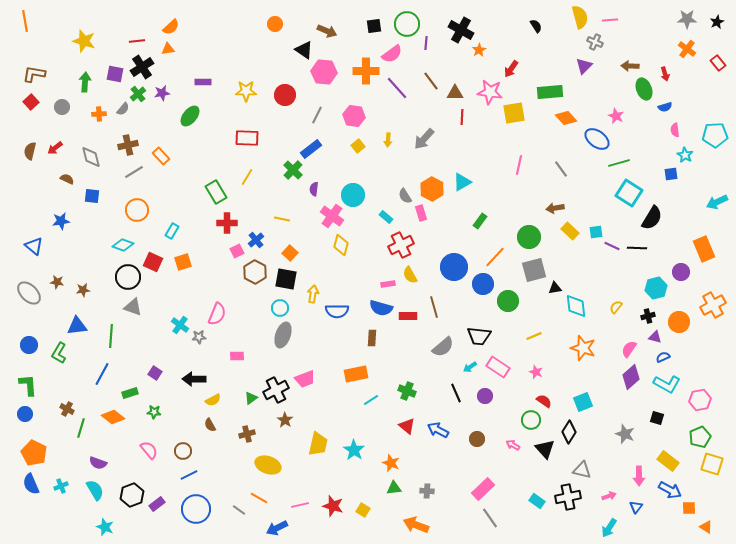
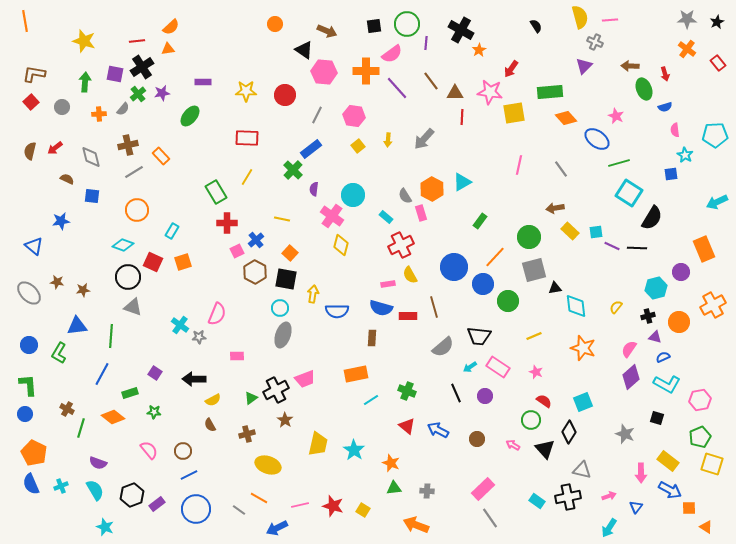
pink arrow at (639, 476): moved 2 px right, 3 px up
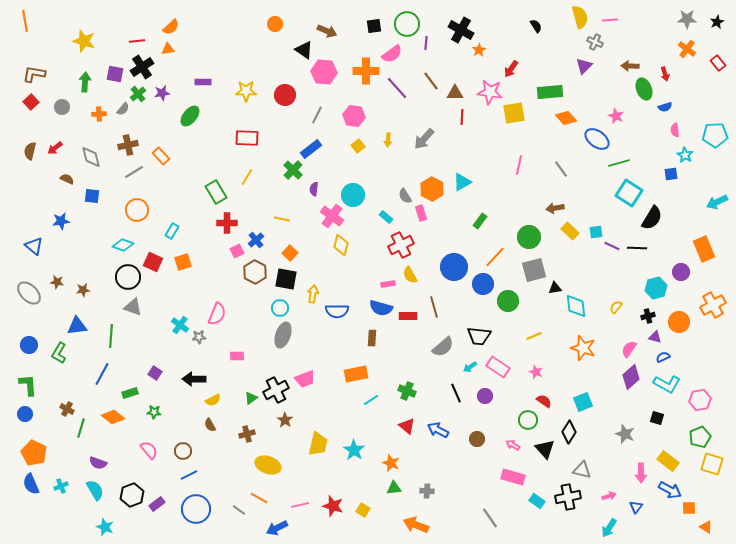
green circle at (531, 420): moved 3 px left
pink rectangle at (483, 489): moved 30 px right, 12 px up; rotated 60 degrees clockwise
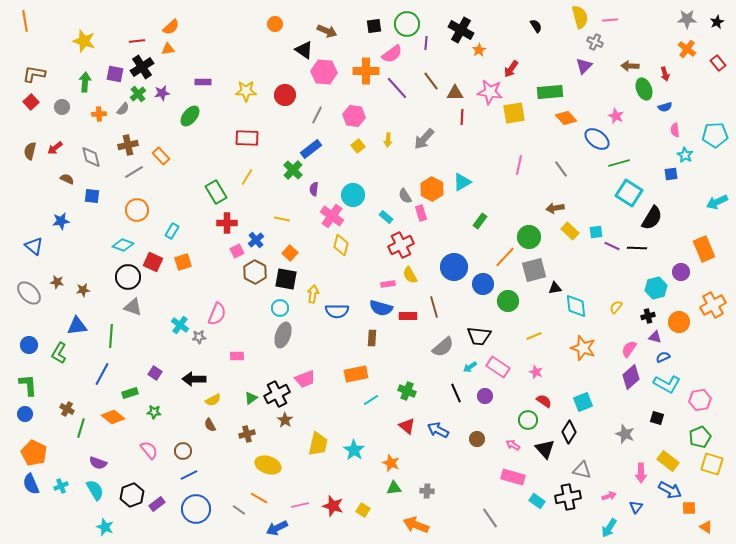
orange line at (495, 257): moved 10 px right
black cross at (276, 390): moved 1 px right, 4 px down
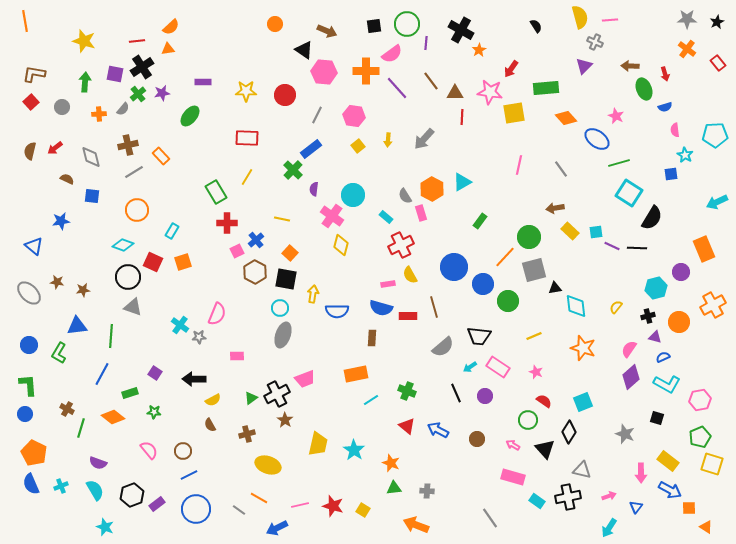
green rectangle at (550, 92): moved 4 px left, 4 px up
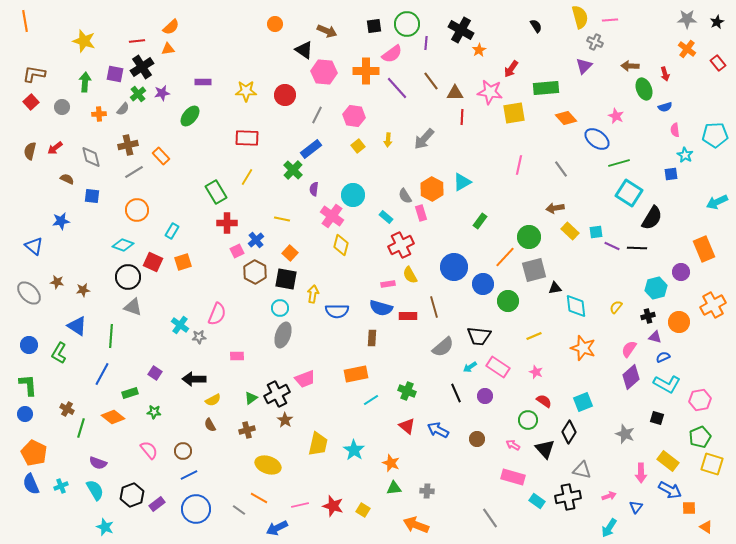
blue triangle at (77, 326): rotated 40 degrees clockwise
brown cross at (247, 434): moved 4 px up
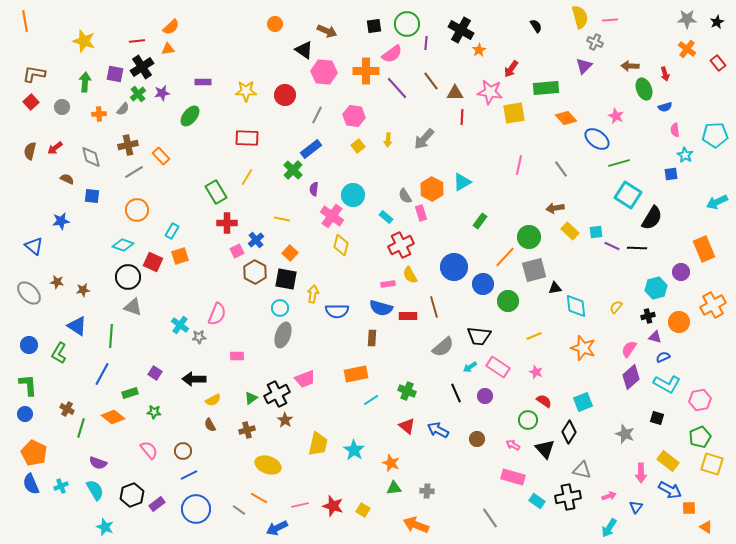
cyan square at (629, 193): moved 1 px left, 2 px down
orange square at (183, 262): moved 3 px left, 6 px up
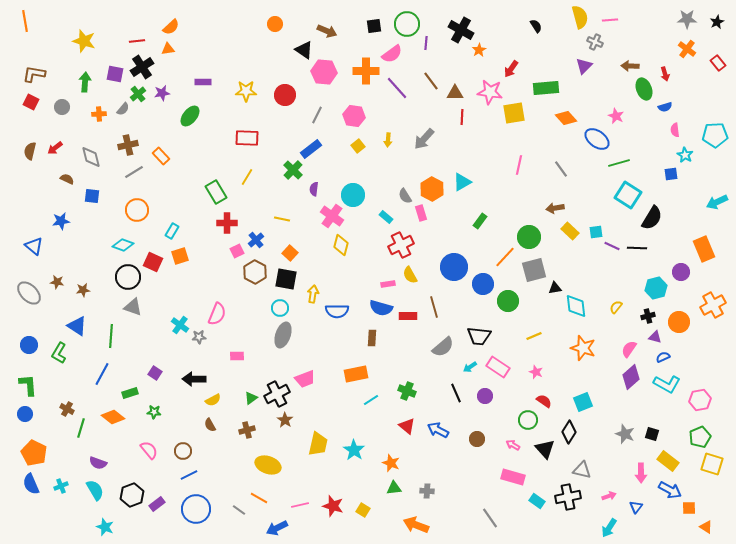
red square at (31, 102): rotated 21 degrees counterclockwise
black square at (657, 418): moved 5 px left, 16 px down
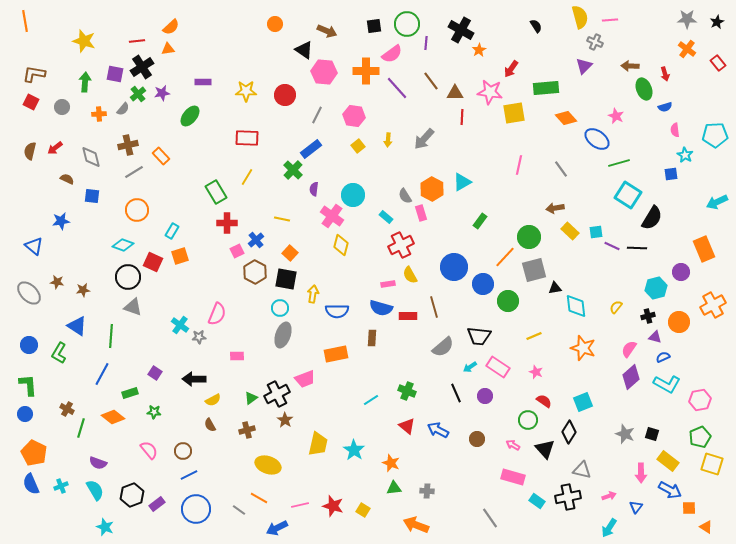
orange rectangle at (356, 374): moved 20 px left, 20 px up
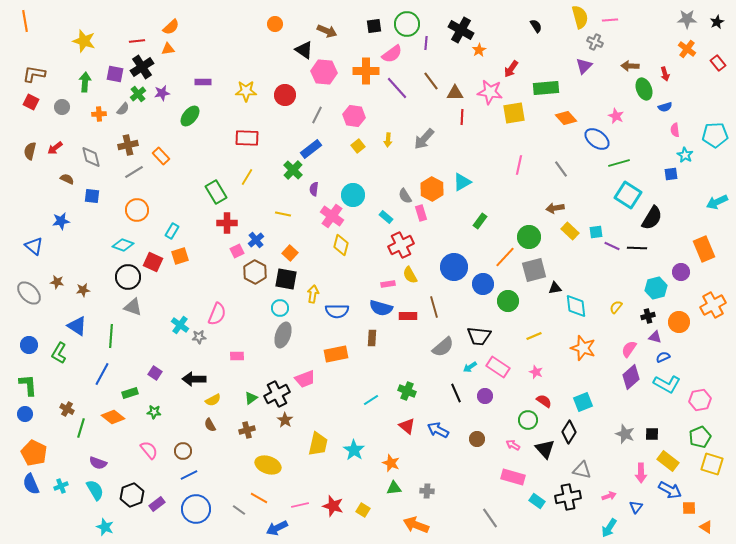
yellow line at (282, 219): moved 1 px right, 5 px up
black square at (652, 434): rotated 16 degrees counterclockwise
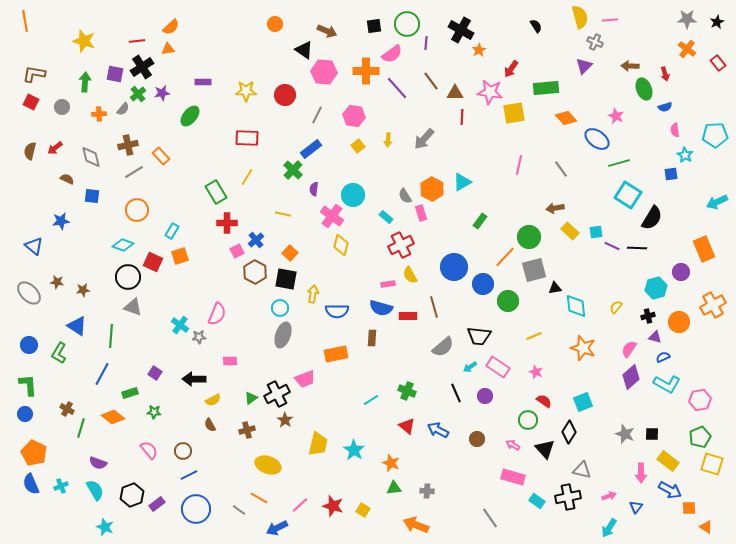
pink rectangle at (237, 356): moved 7 px left, 5 px down
pink line at (300, 505): rotated 30 degrees counterclockwise
